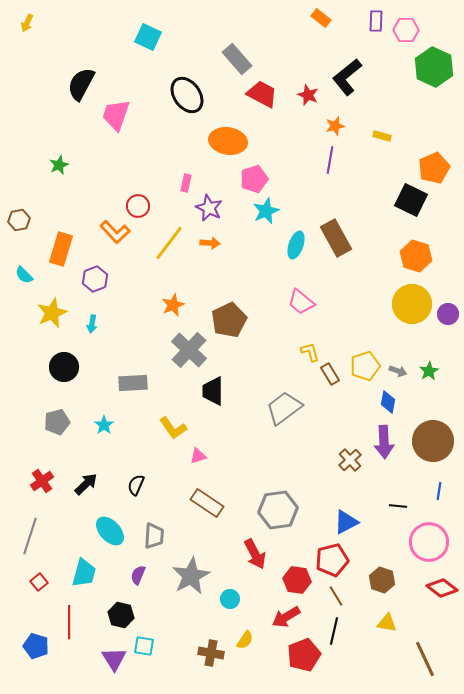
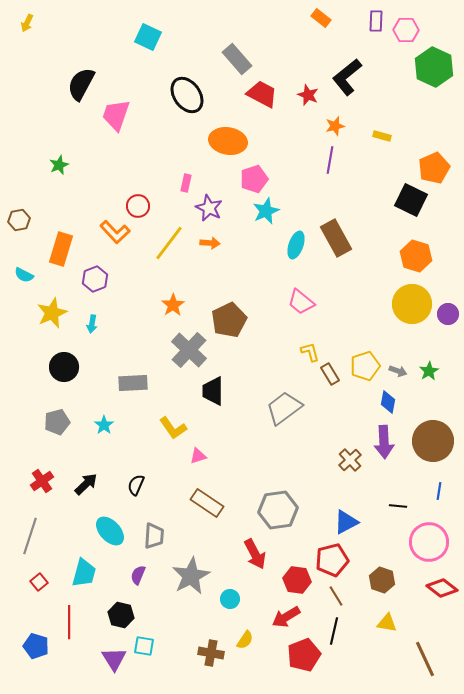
cyan semicircle at (24, 275): rotated 18 degrees counterclockwise
orange star at (173, 305): rotated 10 degrees counterclockwise
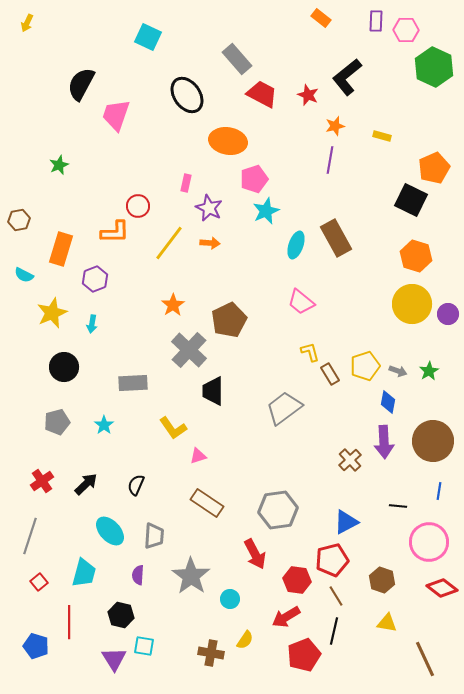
orange L-shape at (115, 232): rotated 48 degrees counterclockwise
purple semicircle at (138, 575): rotated 18 degrees counterclockwise
gray star at (191, 576): rotated 9 degrees counterclockwise
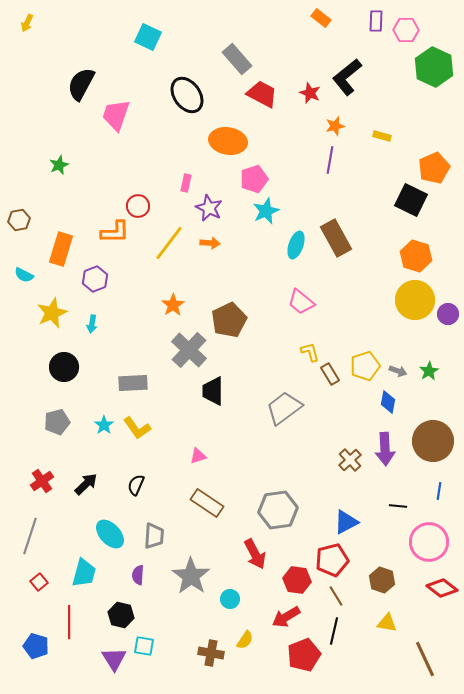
red star at (308, 95): moved 2 px right, 2 px up
yellow circle at (412, 304): moved 3 px right, 4 px up
yellow L-shape at (173, 428): moved 36 px left
purple arrow at (384, 442): moved 1 px right, 7 px down
cyan ellipse at (110, 531): moved 3 px down
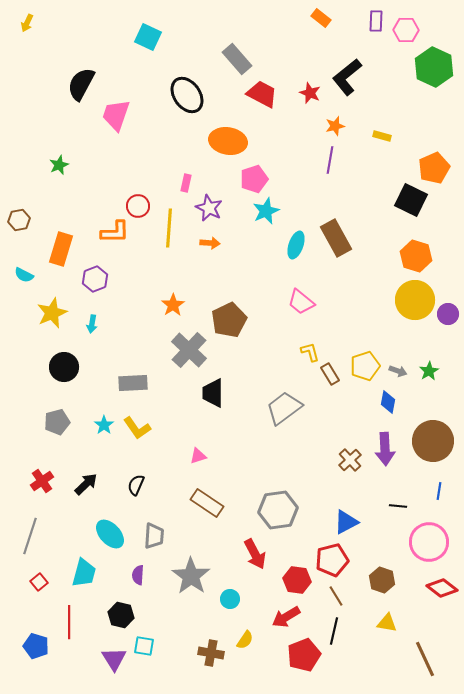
yellow line at (169, 243): moved 15 px up; rotated 33 degrees counterclockwise
black trapezoid at (213, 391): moved 2 px down
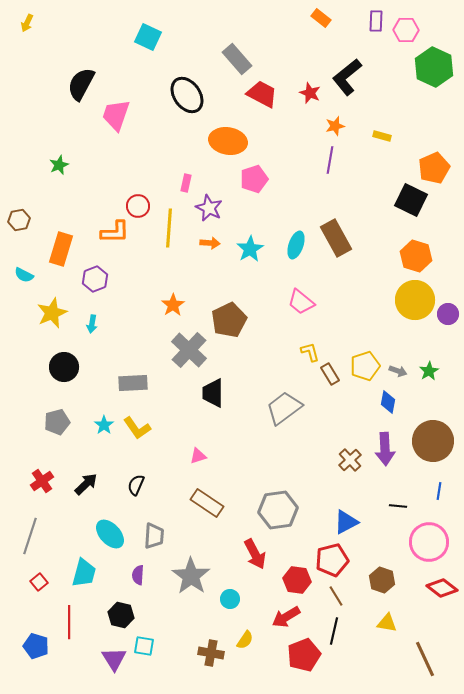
cyan star at (266, 211): moved 16 px left, 38 px down; rotated 8 degrees counterclockwise
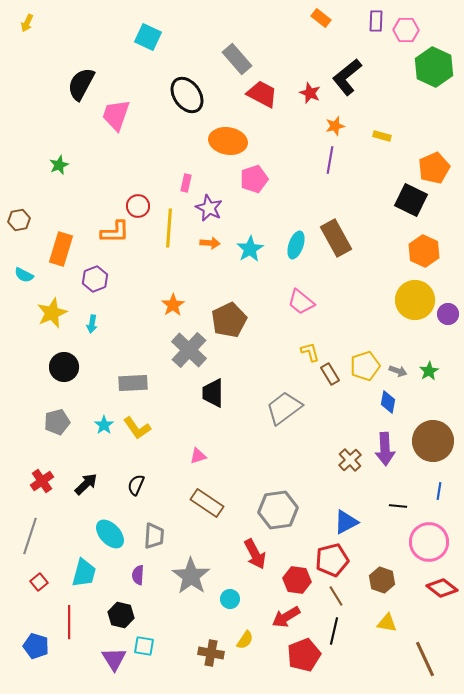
orange hexagon at (416, 256): moved 8 px right, 5 px up; rotated 8 degrees clockwise
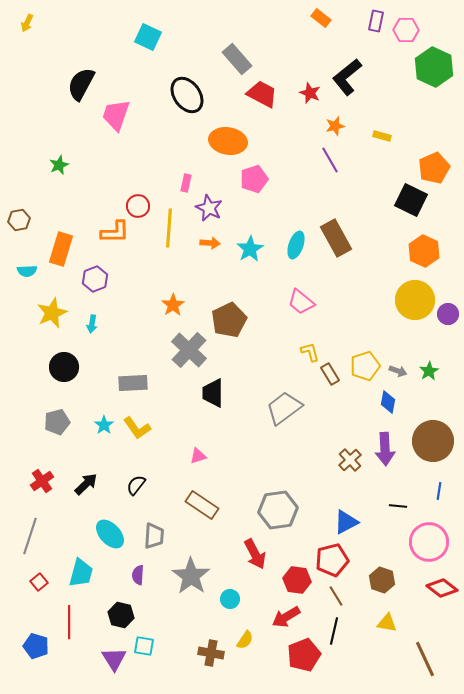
purple rectangle at (376, 21): rotated 10 degrees clockwise
purple line at (330, 160): rotated 40 degrees counterclockwise
cyan semicircle at (24, 275): moved 3 px right, 4 px up; rotated 30 degrees counterclockwise
black semicircle at (136, 485): rotated 15 degrees clockwise
brown rectangle at (207, 503): moved 5 px left, 2 px down
cyan trapezoid at (84, 573): moved 3 px left
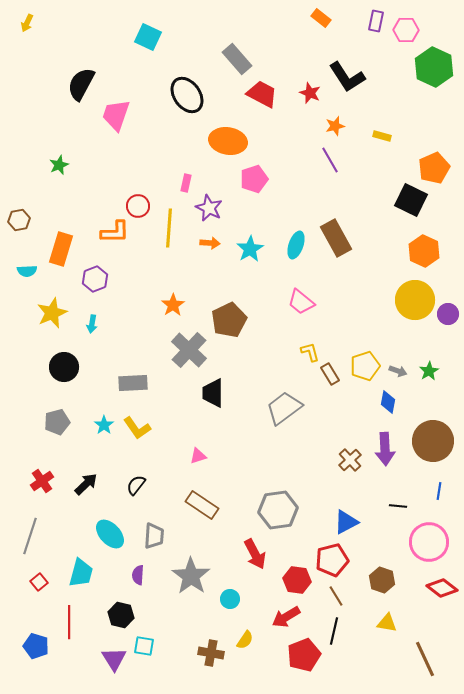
black L-shape at (347, 77): rotated 84 degrees counterclockwise
